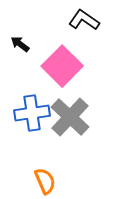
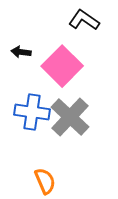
black arrow: moved 1 px right, 8 px down; rotated 30 degrees counterclockwise
blue cross: moved 1 px up; rotated 16 degrees clockwise
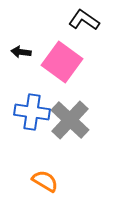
pink square: moved 4 px up; rotated 9 degrees counterclockwise
gray cross: moved 3 px down
orange semicircle: rotated 36 degrees counterclockwise
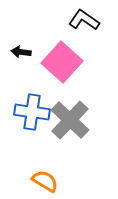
pink square: rotated 6 degrees clockwise
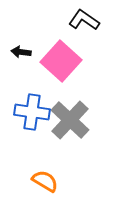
pink square: moved 1 px left, 1 px up
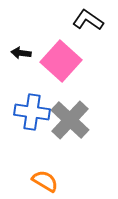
black L-shape: moved 4 px right
black arrow: moved 1 px down
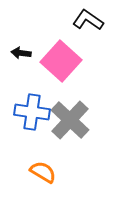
orange semicircle: moved 2 px left, 9 px up
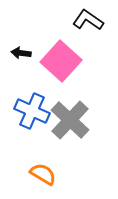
blue cross: moved 1 px up; rotated 16 degrees clockwise
orange semicircle: moved 2 px down
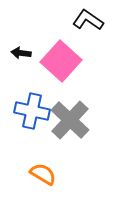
blue cross: rotated 12 degrees counterclockwise
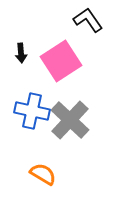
black L-shape: rotated 20 degrees clockwise
black arrow: rotated 102 degrees counterclockwise
pink square: rotated 15 degrees clockwise
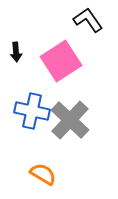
black arrow: moved 5 px left, 1 px up
